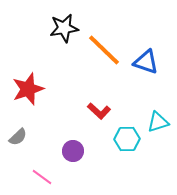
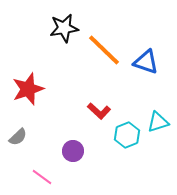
cyan hexagon: moved 4 px up; rotated 20 degrees counterclockwise
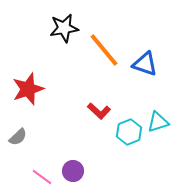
orange line: rotated 6 degrees clockwise
blue triangle: moved 1 px left, 2 px down
cyan hexagon: moved 2 px right, 3 px up
purple circle: moved 20 px down
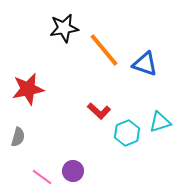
red star: rotated 8 degrees clockwise
cyan triangle: moved 2 px right
cyan hexagon: moved 2 px left, 1 px down
gray semicircle: rotated 30 degrees counterclockwise
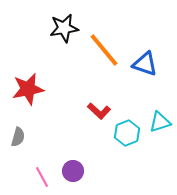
pink line: rotated 25 degrees clockwise
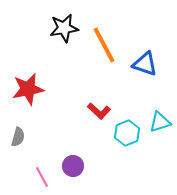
orange line: moved 5 px up; rotated 12 degrees clockwise
purple circle: moved 5 px up
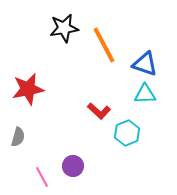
cyan triangle: moved 15 px left, 28 px up; rotated 15 degrees clockwise
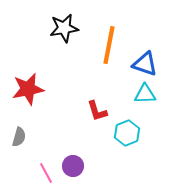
orange line: moved 5 px right; rotated 39 degrees clockwise
red L-shape: moved 2 px left; rotated 30 degrees clockwise
gray semicircle: moved 1 px right
pink line: moved 4 px right, 4 px up
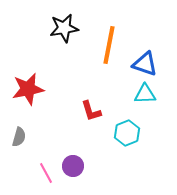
red L-shape: moved 6 px left
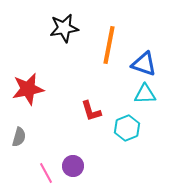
blue triangle: moved 1 px left
cyan hexagon: moved 5 px up
